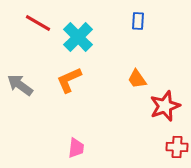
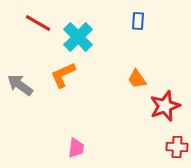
orange L-shape: moved 6 px left, 5 px up
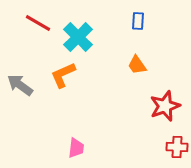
orange trapezoid: moved 14 px up
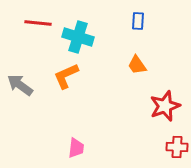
red line: rotated 24 degrees counterclockwise
cyan cross: rotated 28 degrees counterclockwise
orange L-shape: moved 3 px right, 1 px down
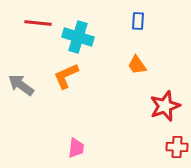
gray arrow: moved 1 px right
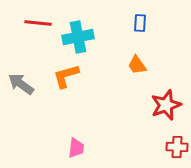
blue rectangle: moved 2 px right, 2 px down
cyan cross: rotated 28 degrees counterclockwise
orange L-shape: rotated 8 degrees clockwise
gray arrow: moved 1 px up
red star: moved 1 px right, 1 px up
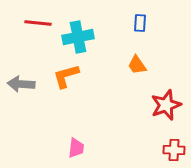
gray arrow: rotated 32 degrees counterclockwise
red cross: moved 3 px left, 3 px down
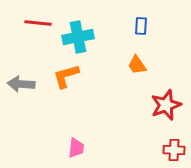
blue rectangle: moved 1 px right, 3 px down
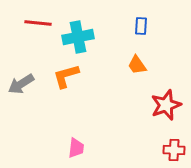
gray arrow: rotated 36 degrees counterclockwise
